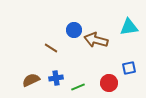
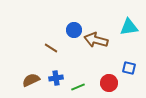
blue square: rotated 24 degrees clockwise
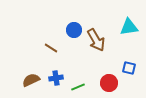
brown arrow: rotated 135 degrees counterclockwise
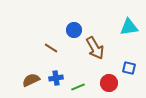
brown arrow: moved 1 px left, 8 px down
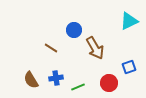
cyan triangle: moved 6 px up; rotated 18 degrees counterclockwise
blue square: moved 1 px up; rotated 32 degrees counterclockwise
brown semicircle: rotated 96 degrees counterclockwise
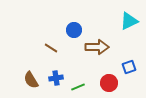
brown arrow: moved 2 px right, 1 px up; rotated 60 degrees counterclockwise
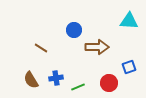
cyan triangle: rotated 30 degrees clockwise
brown line: moved 10 px left
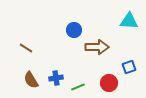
brown line: moved 15 px left
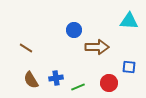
blue square: rotated 24 degrees clockwise
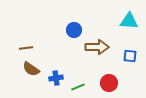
brown line: rotated 40 degrees counterclockwise
blue square: moved 1 px right, 11 px up
brown semicircle: moved 11 px up; rotated 24 degrees counterclockwise
